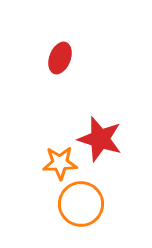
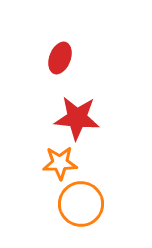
red star: moved 23 px left, 21 px up; rotated 12 degrees counterclockwise
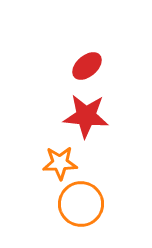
red ellipse: moved 27 px right, 8 px down; rotated 28 degrees clockwise
red star: moved 9 px right, 2 px up
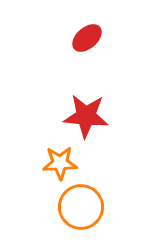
red ellipse: moved 28 px up
orange circle: moved 3 px down
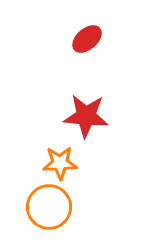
red ellipse: moved 1 px down
orange circle: moved 32 px left
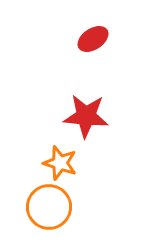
red ellipse: moved 6 px right; rotated 8 degrees clockwise
orange star: rotated 20 degrees clockwise
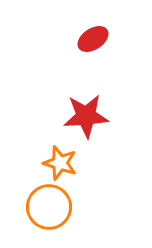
red star: rotated 9 degrees counterclockwise
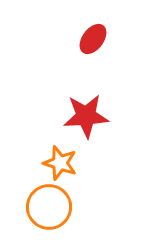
red ellipse: rotated 20 degrees counterclockwise
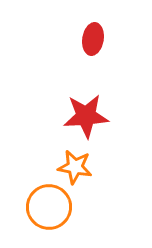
red ellipse: rotated 28 degrees counterclockwise
orange star: moved 15 px right, 4 px down; rotated 8 degrees counterclockwise
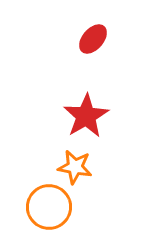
red ellipse: rotated 32 degrees clockwise
red star: rotated 27 degrees counterclockwise
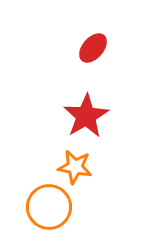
red ellipse: moved 9 px down
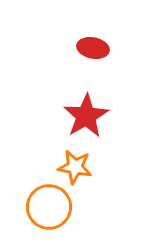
red ellipse: rotated 60 degrees clockwise
